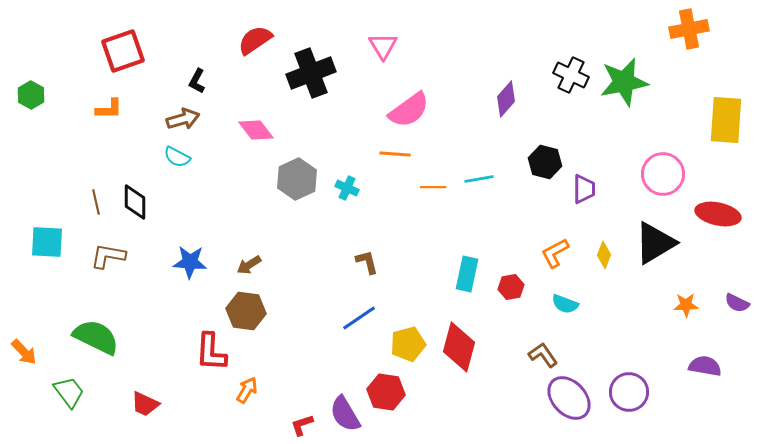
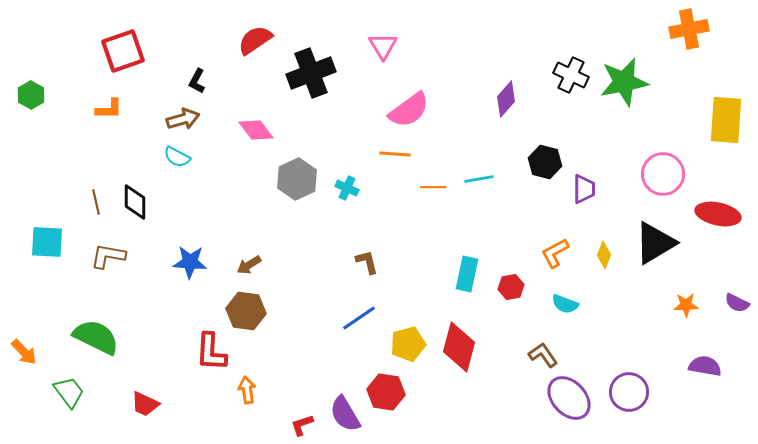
orange arrow at (247, 390): rotated 40 degrees counterclockwise
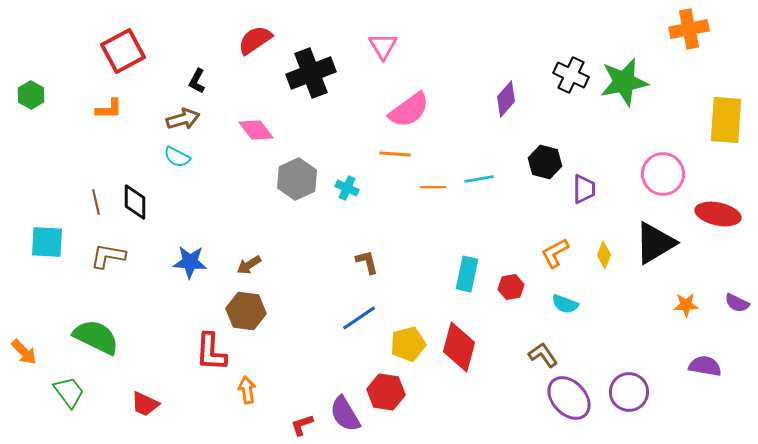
red square at (123, 51): rotated 9 degrees counterclockwise
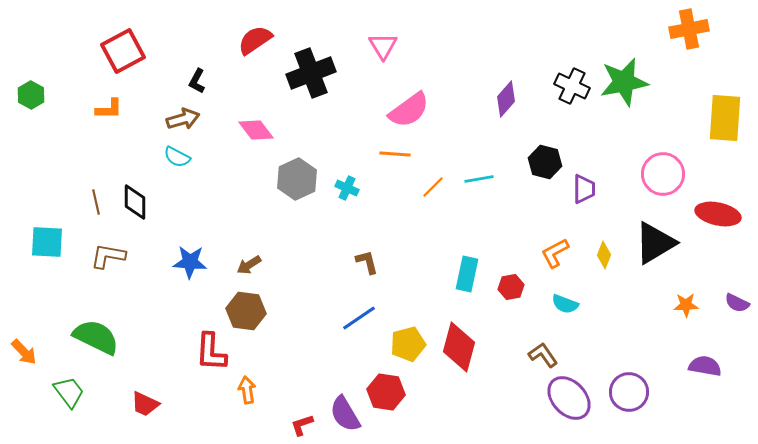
black cross at (571, 75): moved 1 px right, 11 px down
yellow rectangle at (726, 120): moved 1 px left, 2 px up
orange line at (433, 187): rotated 45 degrees counterclockwise
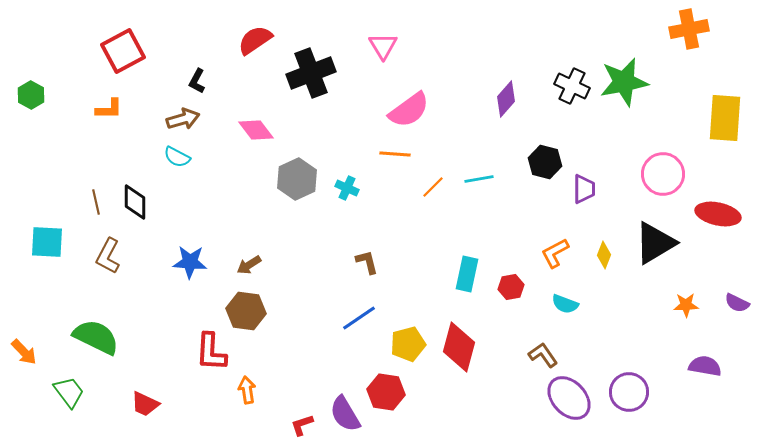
brown L-shape at (108, 256): rotated 72 degrees counterclockwise
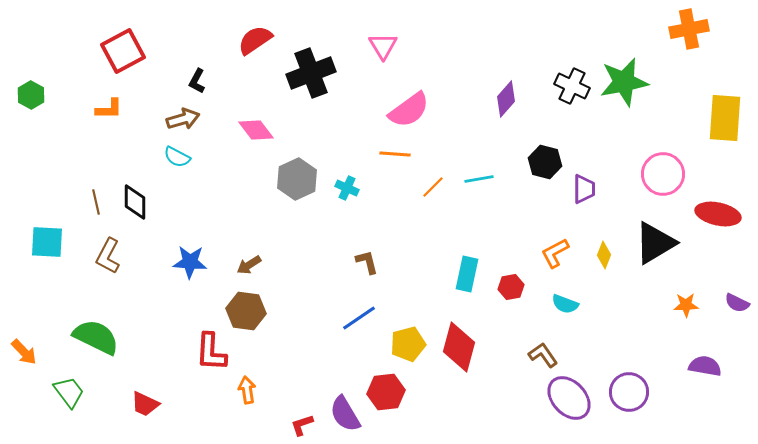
red hexagon at (386, 392): rotated 15 degrees counterclockwise
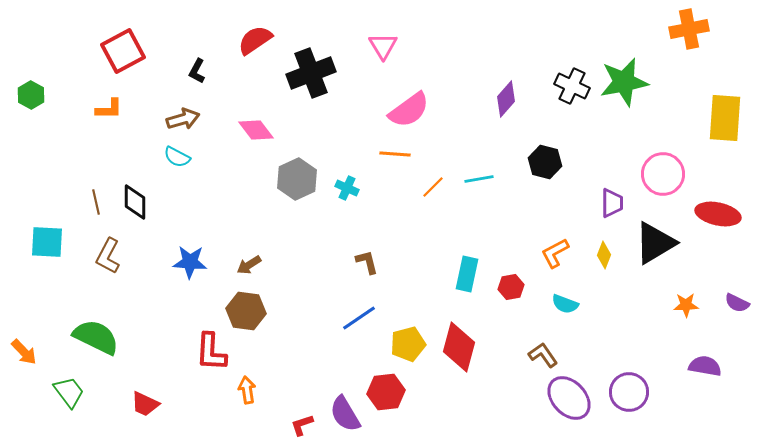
black L-shape at (197, 81): moved 10 px up
purple trapezoid at (584, 189): moved 28 px right, 14 px down
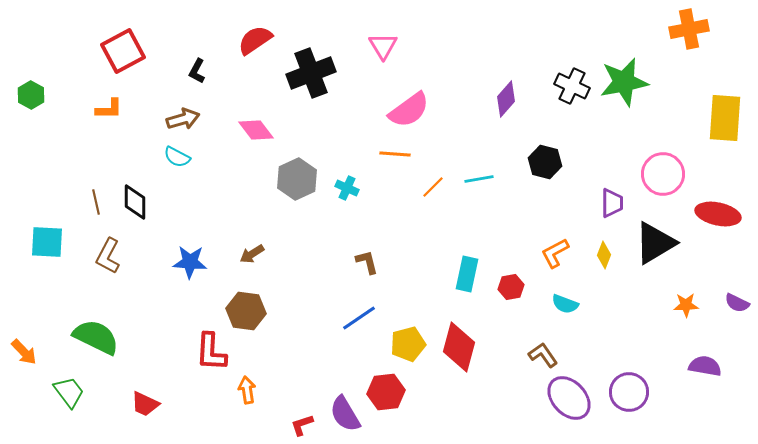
brown arrow at (249, 265): moved 3 px right, 11 px up
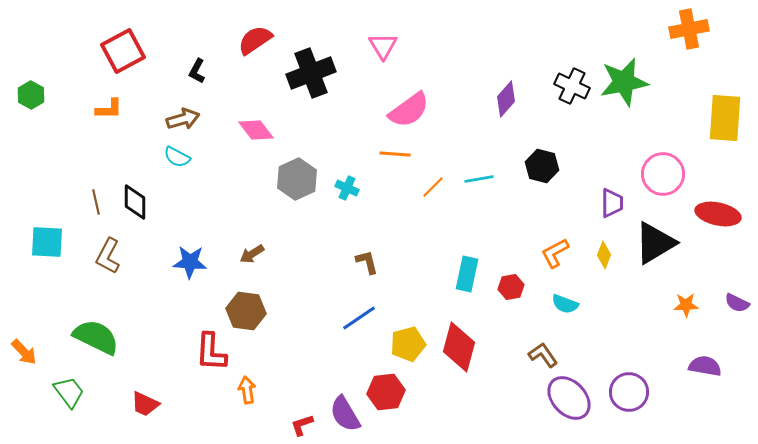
black hexagon at (545, 162): moved 3 px left, 4 px down
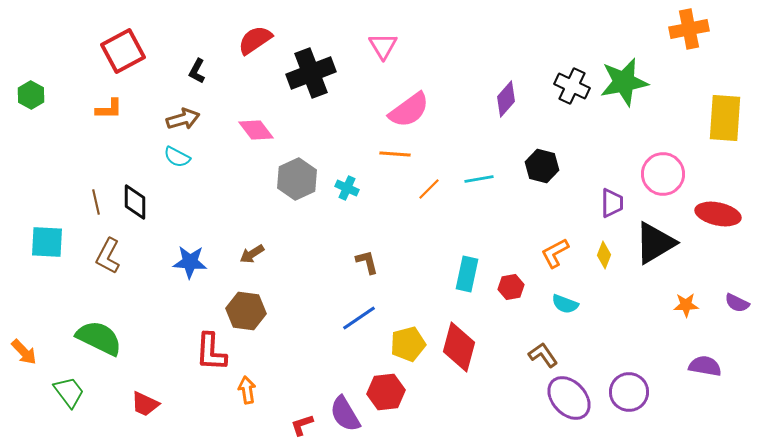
orange line at (433, 187): moved 4 px left, 2 px down
green semicircle at (96, 337): moved 3 px right, 1 px down
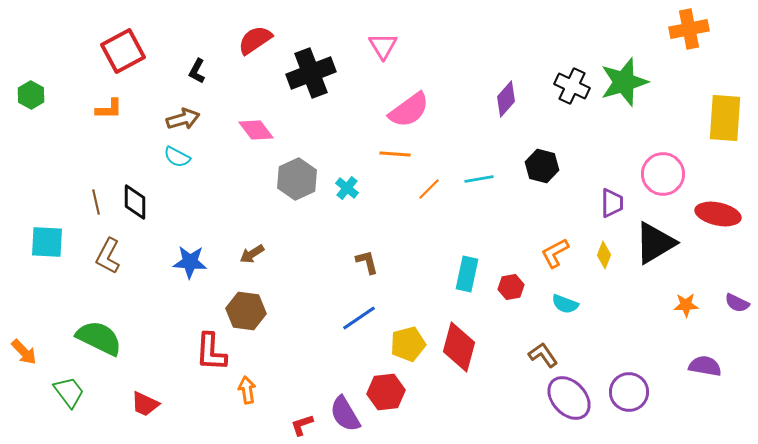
green star at (624, 82): rotated 6 degrees counterclockwise
cyan cross at (347, 188): rotated 15 degrees clockwise
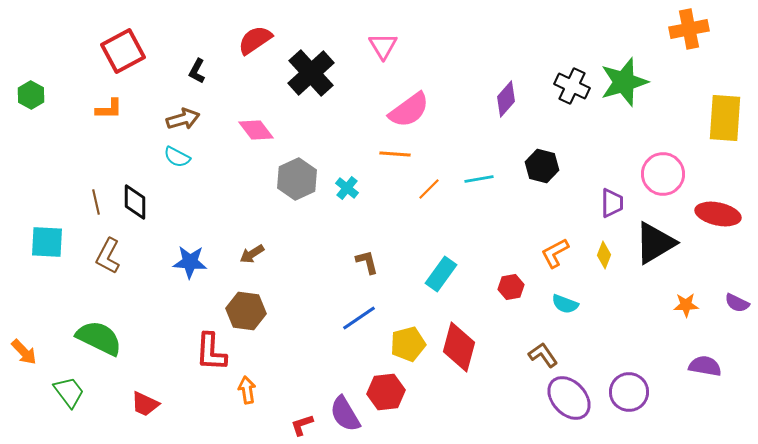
black cross at (311, 73): rotated 21 degrees counterclockwise
cyan rectangle at (467, 274): moved 26 px left; rotated 24 degrees clockwise
